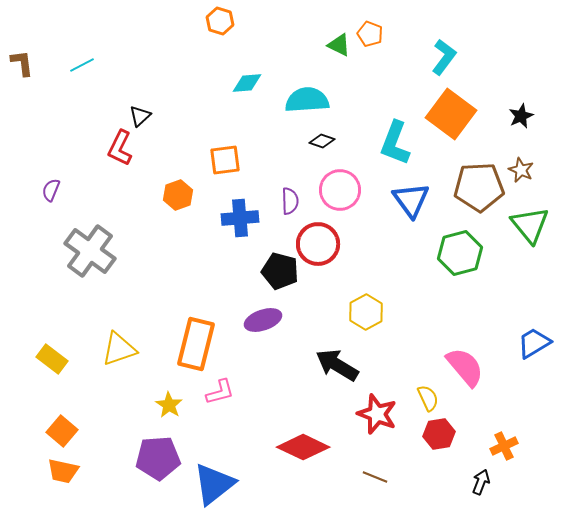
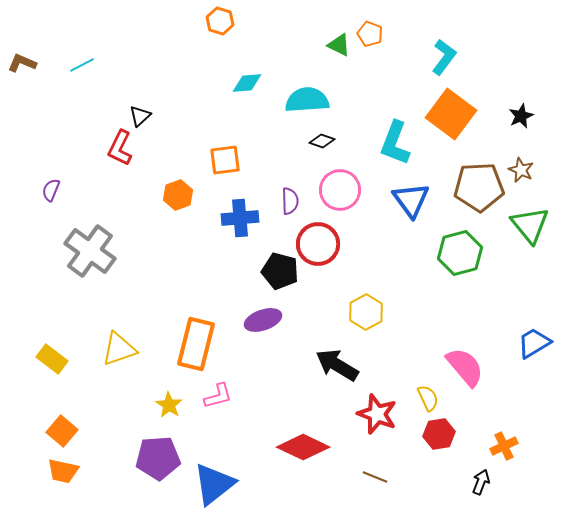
brown L-shape at (22, 63): rotated 60 degrees counterclockwise
pink L-shape at (220, 392): moved 2 px left, 4 px down
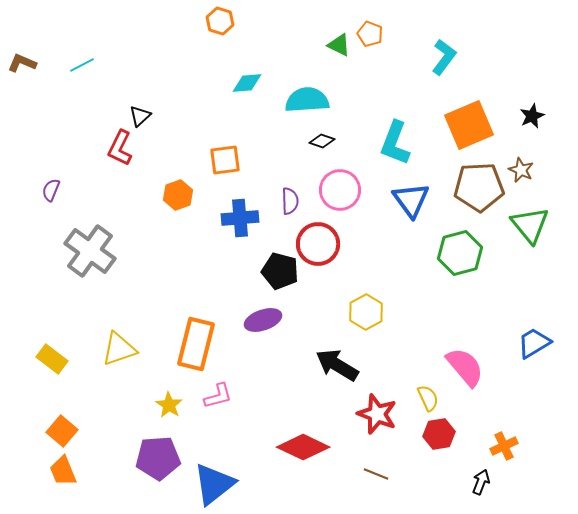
orange square at (451, 114): moved 18 px right, 11 px down; rotated 30 degrees clockwise
black star at (521, 116): moved 11 px right
orange trapezoid at (63, 471): rotated 56 degrees clockwise
brown line at (375, 477): moved 1 px right, 3 px up
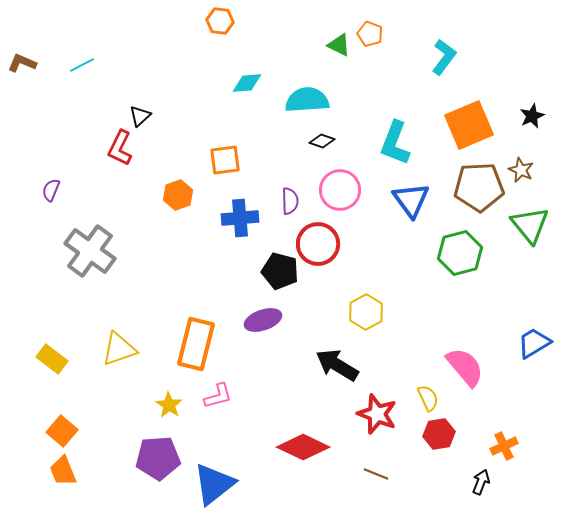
orange hexagon at (220, 21): rotated 12 degrees counterclockwise
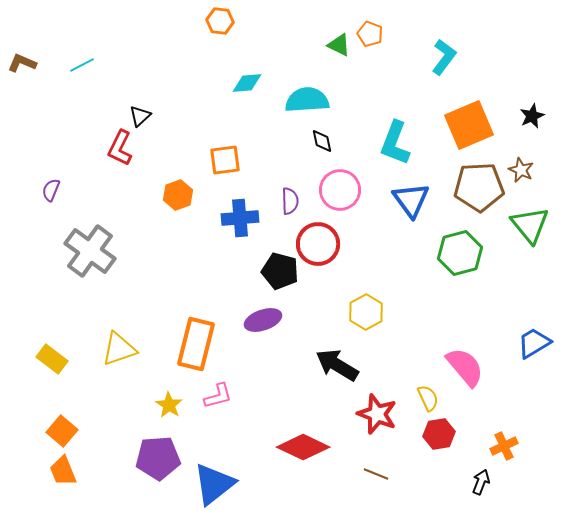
black diamond at (322, 141): rotated 60 degrees clockwise
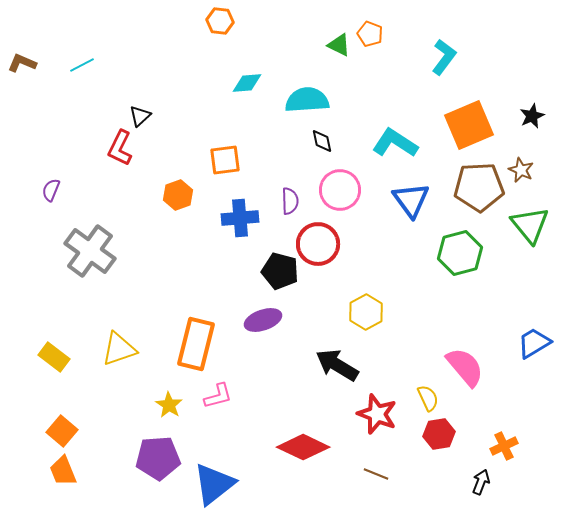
cyan L-shape at (395, 143): rotated 102 degrees clockwise
yellow rectangle at (52, 359): moved 2 px right, 2 px up
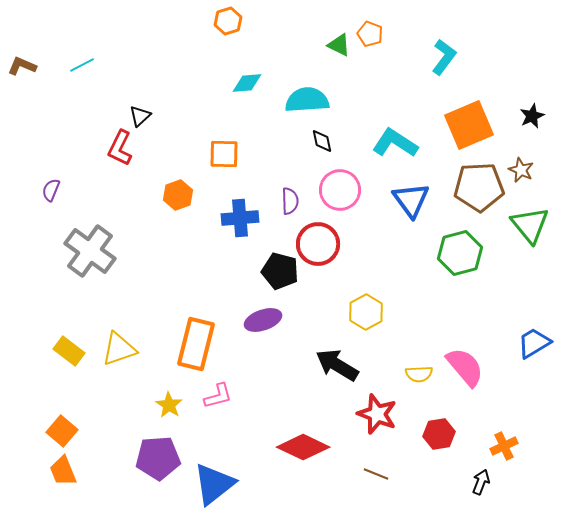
orange hexagon at (220, 21): moved 8 px right; rotated 24 degrees counterclockwise
brown L-shape at (22, 63): moved 3 px down
orange square at (225, 160): moved 1 px left, 6 px up; rotated 8 degrees clockwise
yellow rectangle at (54, 357): moved 15 px right, 6 px up
yellow semicircle at (428, 398): moved 9 px left, 24 px up; rotated 112 degrees clockwise
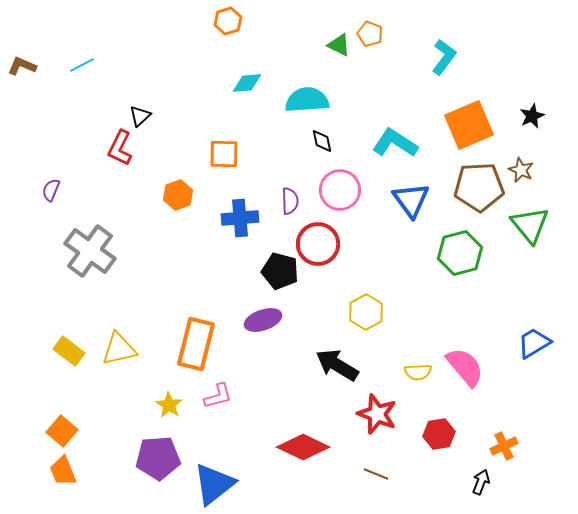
yellow triangle at (119, 349): rotated 6 degrees clockwise
yellow semicircle at (419, 374): moved 1 px left, 2 px up
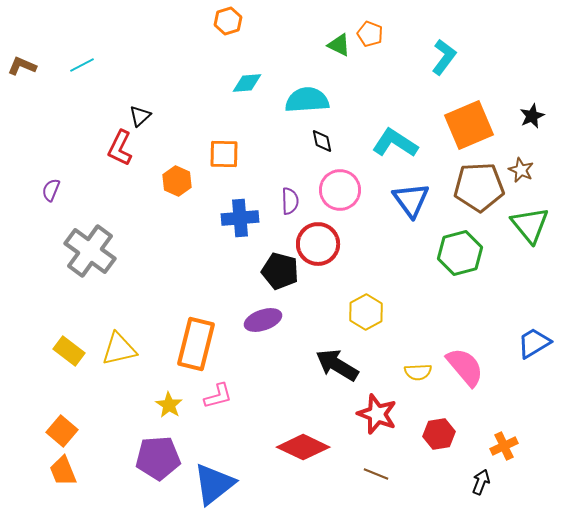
orange hexagon at (178, 195): moved 1 px left, 14 px up; rotated 16 degrees counterclockwise
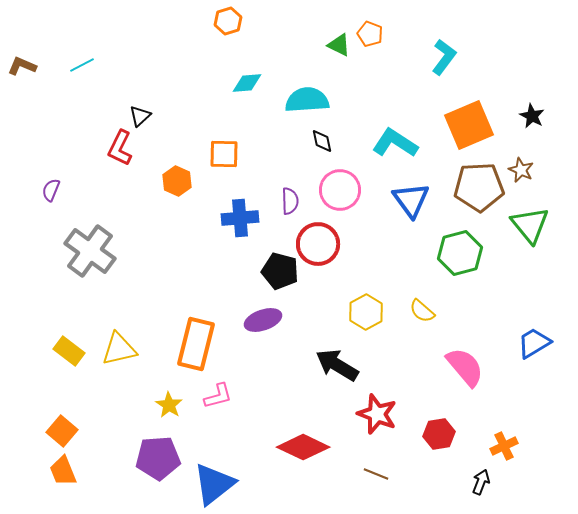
black star at (532, 116): rotated 20 degrees counterclockwise
yellow semicircle at (418, 372): moved 4 px right, 61 px up; rotated 44 degrees clockwise
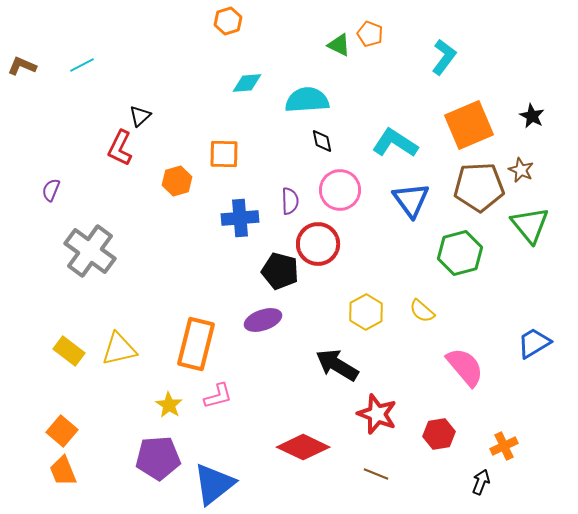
orange hexagon at (177, 181): rotated 20 degrees clockwise
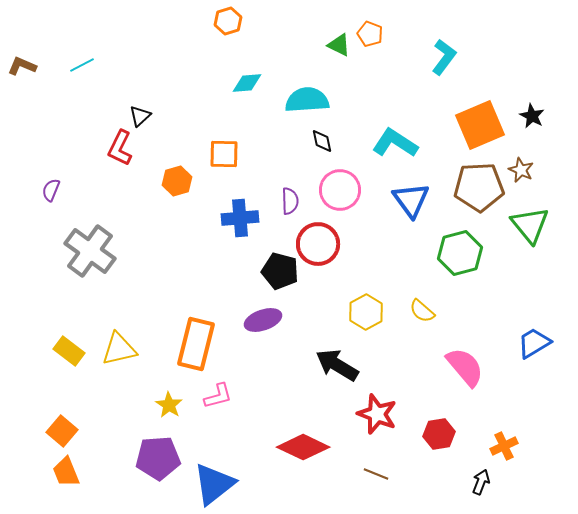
orange square at (469, 125): moved 11 px right
orange trapezoid at (63, 471): moved 3 px right, 1 px down
